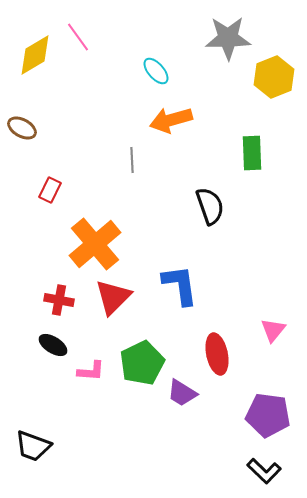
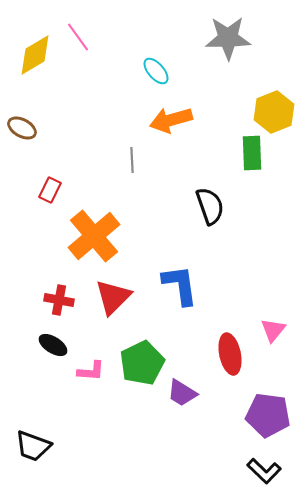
yellow hexagon: moved 35 px down
orange cross: moved 1 px left, 8 px up
red ellipse: moved 13 px right
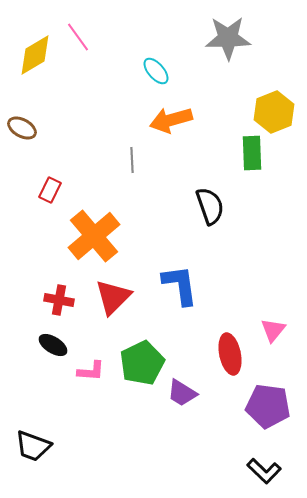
purple pentagon: moved 9 px up
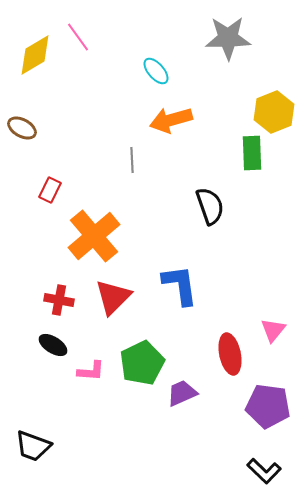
purple trapezoid: rotated 124 degrees clockwise
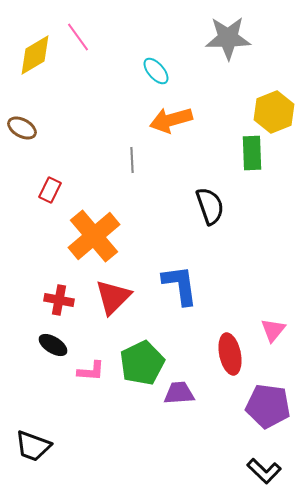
purple trapezoid: moved 3 px left; rotated 20 degrees clockwise
